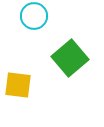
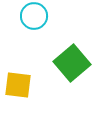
green square: moved 2 px right, 5 px down
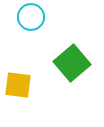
cyan circle: moved 3 px left, 1 px down
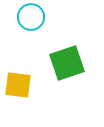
green square: moved 5 px left; rotated 21 degrees clockwise
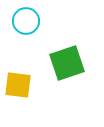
cyan circle: moved 5 px left, 4 px down
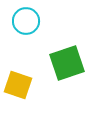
yellow square: rotated 12 degrees clockwise
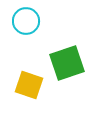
yellow square: moved 11 px right
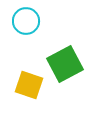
green square: moved 2 px left, 1 px down; rotated 9 degrees counterclockwise
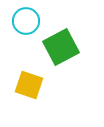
green square: moved 4 px left, 17 px up
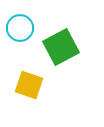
cyan circle: moved 6 px left, 7 px down
